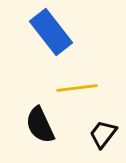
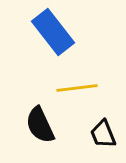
blue rectangle: moved 2 px right
black trapezoid: rotated 60 degrees counterclockwise
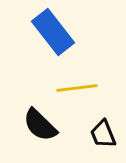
black semicircle: rotated 21 degrees counterclockwise
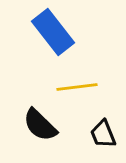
yellow line: moved 1 px up
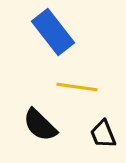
yellow line: rotated 15 degrees clockwise
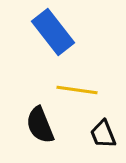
yellow line: moved 3 px down
black semicircle: rotated 24 degrees clockwise
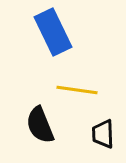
blue rectangle: rotated 12 degrees clockwise
black trapezoid: rotated 20 degrees clockwise
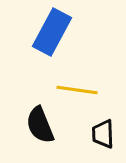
blue rectangle: moved 1 px left; rotated 54 degrees clockwise
